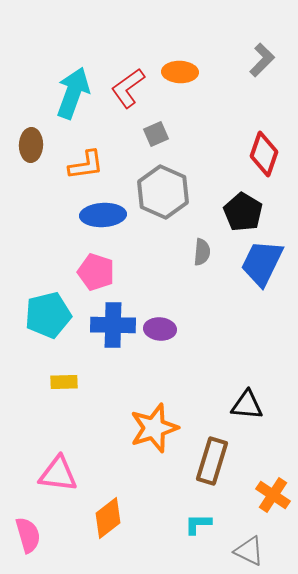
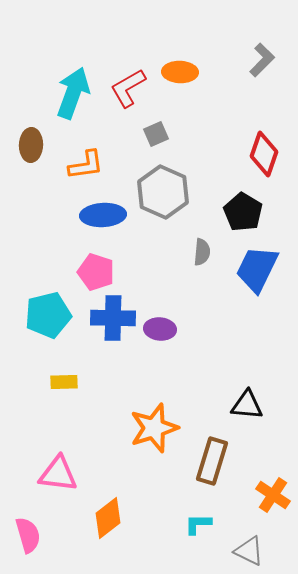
red L-shape: rotated 6 degrees clockwise
blue trapezoid: moved 5 px left, 6 px down
blue cross: moved 7 px up
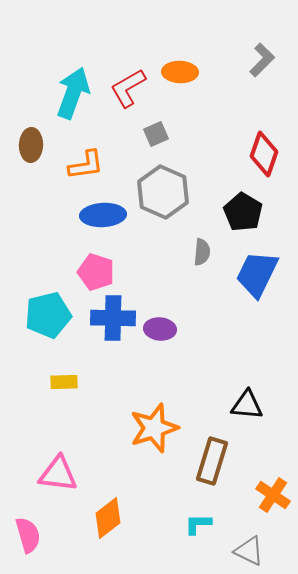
blue trapezoid: moved 5 px down
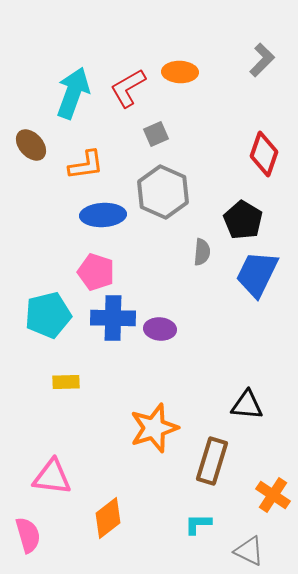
brown ellipse: rotated 44 degrees counterclockwise
black pentagon: moved 8 px down
yellow rectangle: moved 2 px right
pink triangle: moved 6 px left, 3 px down
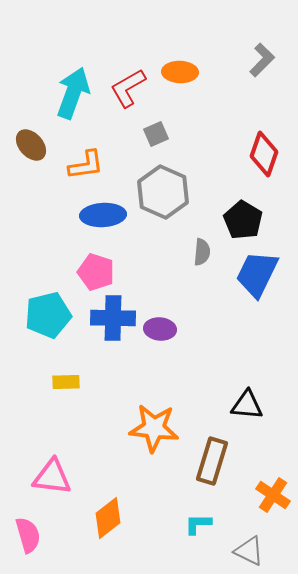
orange star: rotated 24 degrees clockwise
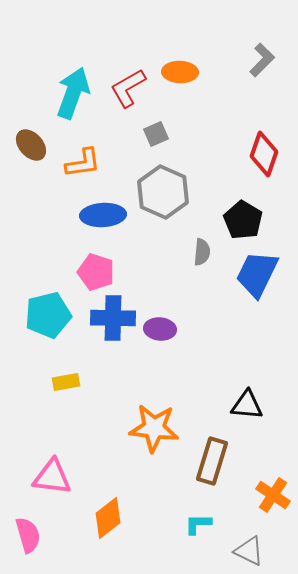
orange L-shape: moved 3 px left, 2 px up
yellow rectangle: rotated 8 degrees counterclockwise
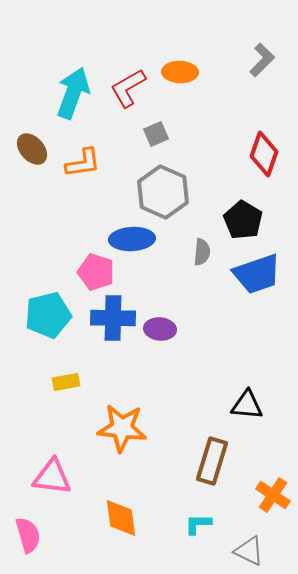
brown ellipse: moved 1 px right, 4 px down
blue ellipse: moved 29 px right, 24 px down
blue trapezoid: rotated 135 degrees counterclockwise
orange star: moved 32 px left
orange diamond: moved 13 px right; rotated 60 degrees counterclockwise
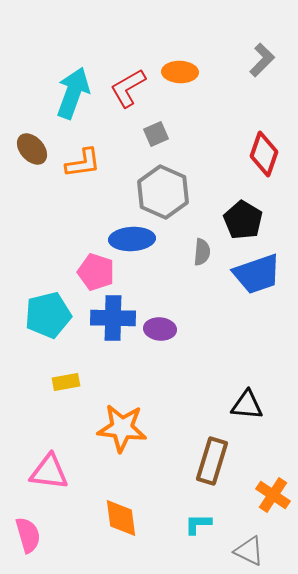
pink triangle: moved 3 px left, 5 px up
